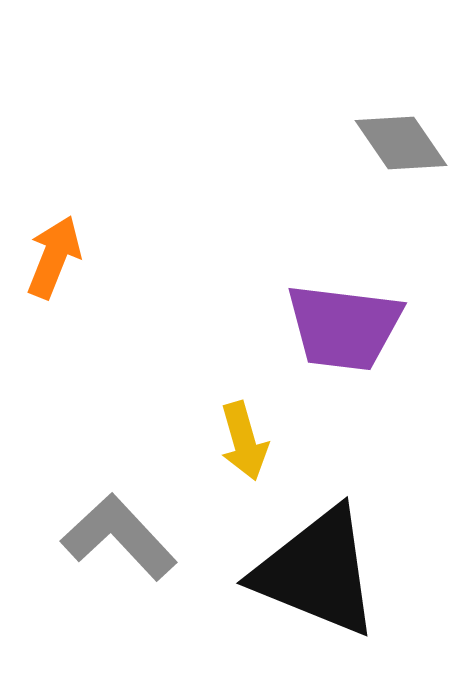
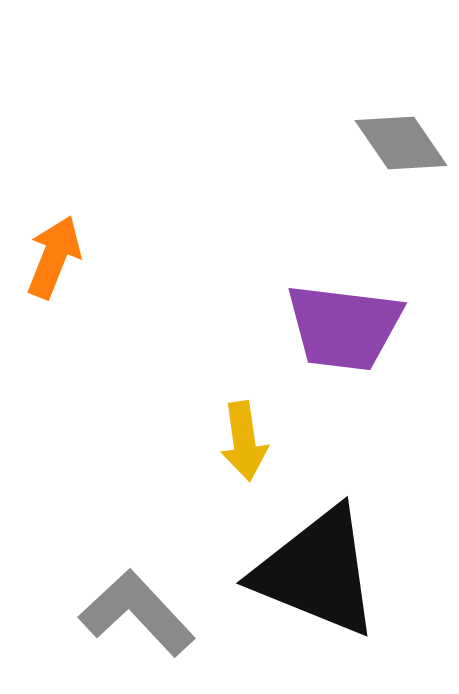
yellow arrow: rotated 8 degrees clockwise
gray L-shape: moved 18 px right, 76 px down
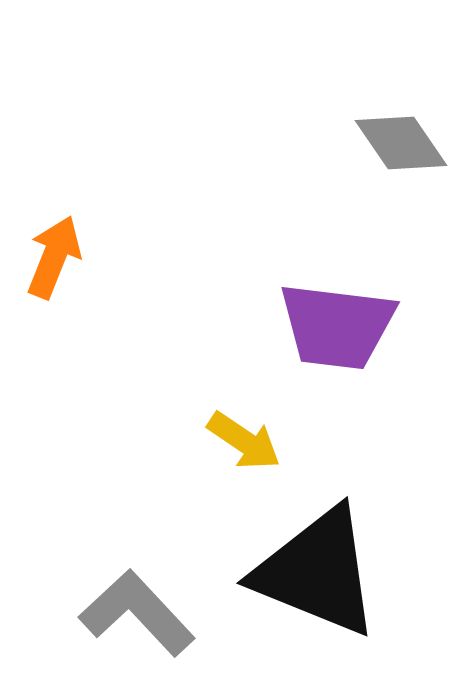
purple trapezoid: moved 7 px left, 1 px up
yellow arrow: rotated 48 degrees counterclockwise
